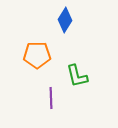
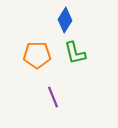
green L-shape: moved 2 px left, 23 px up
purple line: moved 2 px right, 1 px up; rotated 20 degrees counterclockwise
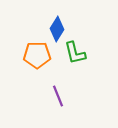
blue diamond: moved 8 px left, 9 px down
purple line: moved 5 px right, 1 px up
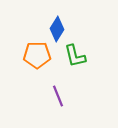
green L-shape: moved 3 px down
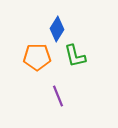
orange pentagon: moved 2 px down
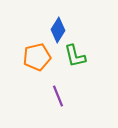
blue diamond: moved 1 px right, 1 px down
orange pentagon: rotated 12 degrees counterclockwise
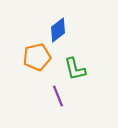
blue diamond: rotated 20 degrees clockwise
green L-shape: moved 13 px down
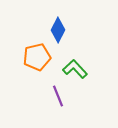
blue diamond: rotated 25 degrees counterclockwise
green L-shape: rotated 150 degrees clockwise
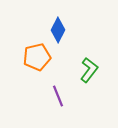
green L-shape: moved 14 px right, 1 px down; rotated 80 degrees clockwise
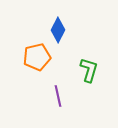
green L-shape: rotated 20 degrees counterclockwise
purple line: rotated 10 degrees clockwise
